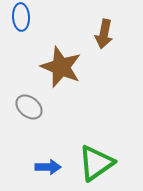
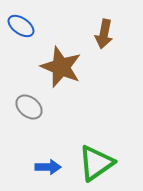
blue ellipse: moved 9 px down; rotated 52 degrees counterclockwise
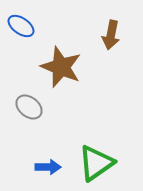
brown arrow: moved 7 px right, 1 px down
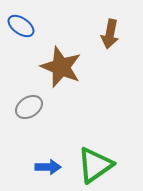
brown arrow: moved 1 px left, 1 px up
gray ellipse: rotated 72 degrees counterclockwise
green triangle: moved 1 px left, 2 px down
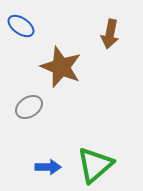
green triangle: rotated 6 degrees counterclockwise
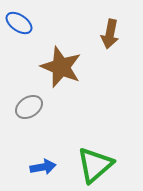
blue ellipse: moved 2 px left, 3 px up
blue arrow: moved 5 px left; rotated 10 degrees counterclockwise
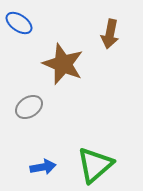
brown star: moved 2 px right, 3 px up
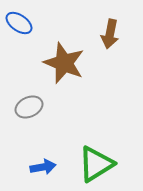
brown star: moved 1 px right, 1 px up
gray ellipse: rotated 8 degrees clockwise
green triangle: moved 1 px right, 1 px up; rotated 9 degrees clockwise
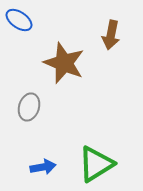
blue ellipse: moved 3 px up
brown arrow: moved 1 px right, 1 px down
gray ellipse: rotated 48 degrees counterclockwise
